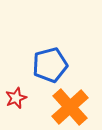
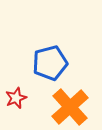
blue pentagon: moved 2 px up
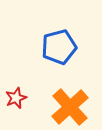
blue pentagon: moved 9 px right, 16 px up
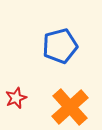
blue pentagon: moved 1 px right, 1 px up
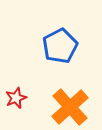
blue pentagon: rotated 12 degrees counterclockwise
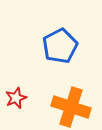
orange cross: moved 1 px right; rotated 30 degrees counterclockwise
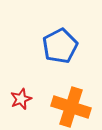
red star: moved 5 px right, 1 px down
